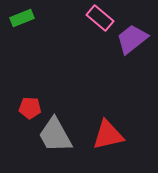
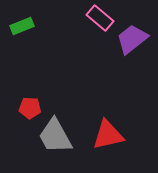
green rectangle: moved 8 px down
gray trapezoid: moved 1 px down
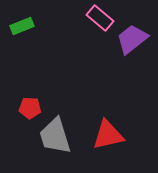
gray trapezoid: rotated 12 degrees clockwise
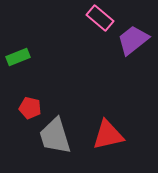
green rectangle: moved 4 px left, 31 px down
purple trapezoid: moved 1 px right, 1 px down
red pentagon: rotated 10 degrees clockwise
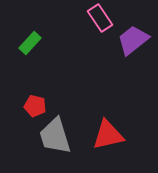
pink rectangle: rotated 16 degrees clockwise
green rectangle: moved 12 px right, 14 px up; rotated 25 degrees counterclockwise
red pentagon: moved 5 px right, 2 px up
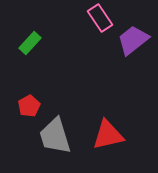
red pentagon: moved 6 px left; rotated 30 degrees clockwise
